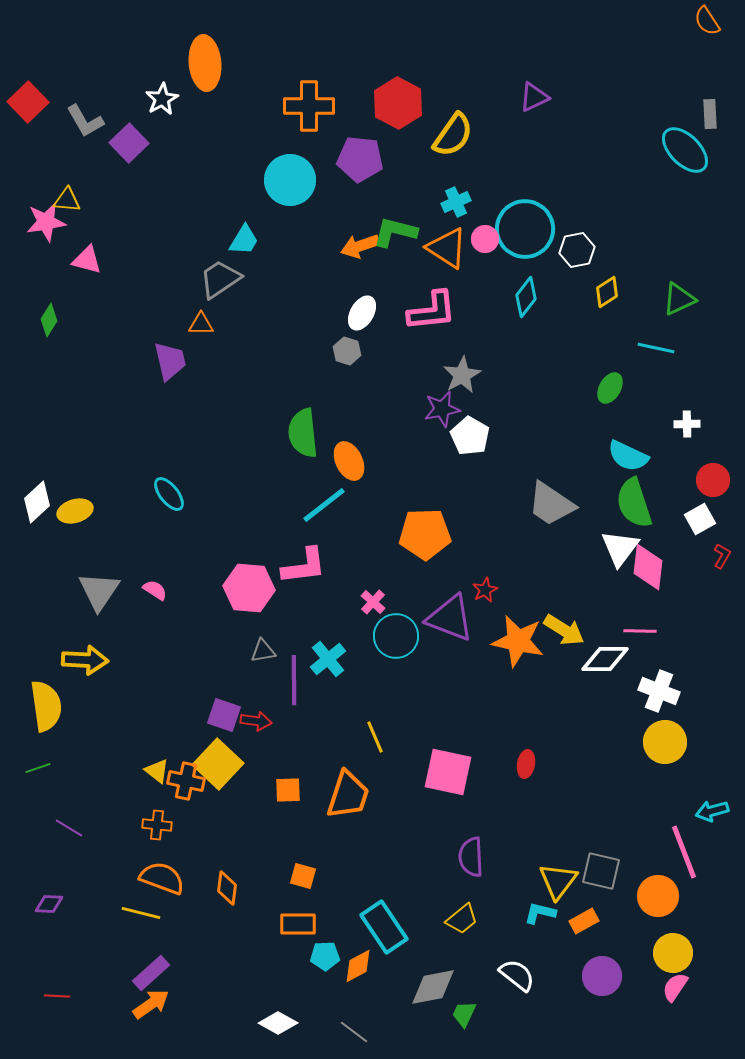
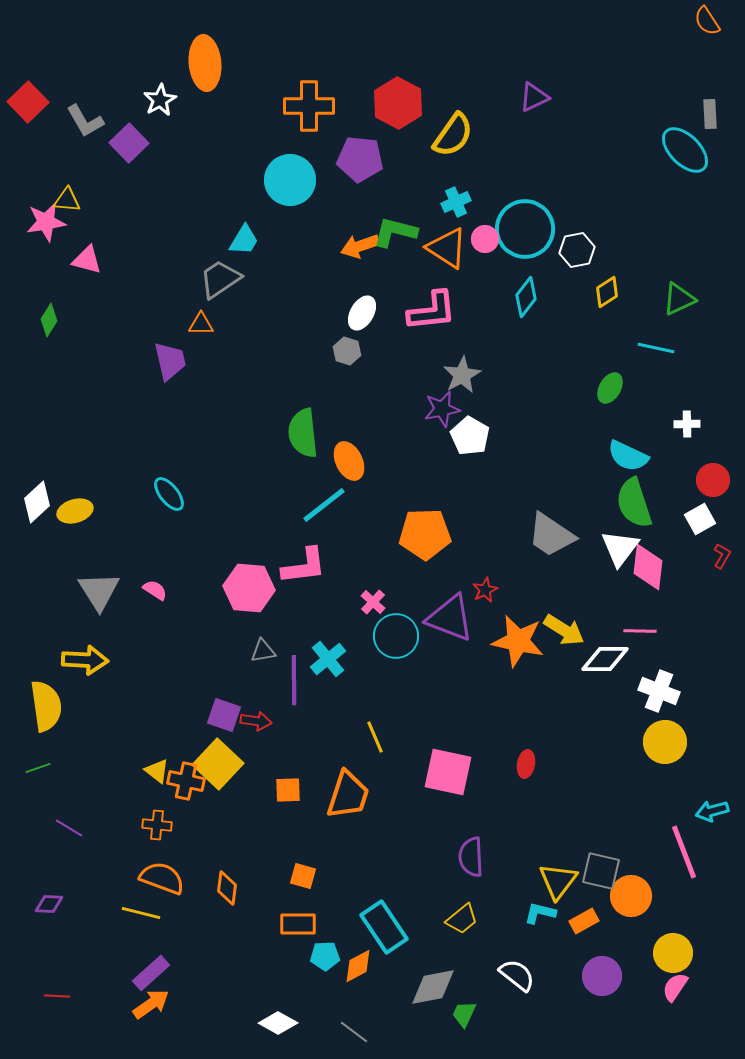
white star at (162, 99): moved 2 px left, 1 px down
gray trapezoid at (551, 504): moved 31 px down
gray triangle at (99, 591): rotated 6 degrees counterclockwise
orange circle at (658, 896): moved 27 px left
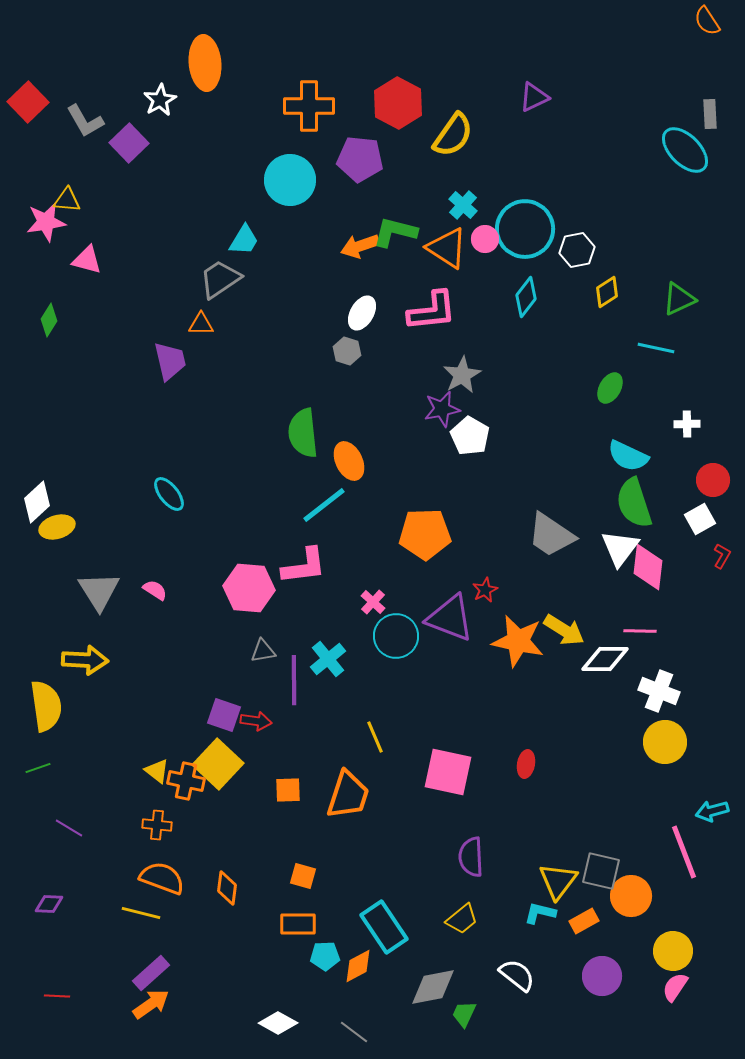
cyan cross at (456, 202): moved 7 px right, 3 px down; rotated 24 degrees counterclockwise
yellow ellipse at (75, 511): moved 18 px left, 16 px down
yellow circle at (673, 953): moved 2 px up
